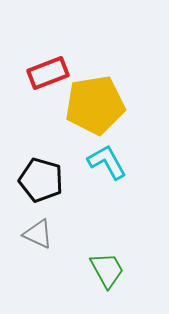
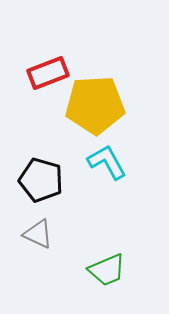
yellow pentagon: rotated 6 degrees clockwise
green trapezoid: rotated 96 degrees clockwise
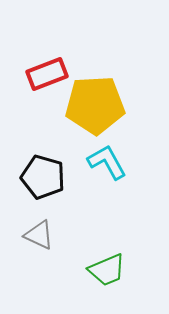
red rectangle: moved 1 px left, 1 px down
black pentagon: moved 2 px right, 3 px up
gray triangle: moved 1 px right, 1 px down
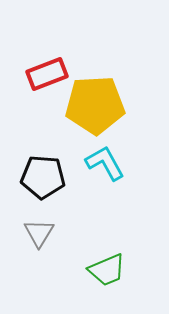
cyan L-shape: moved 2 px left, 1 px down
black pentagon: rotated 12 degrees counterclockwise
gray triangle: moved 2 px up; rotated 36 degrees clockwise
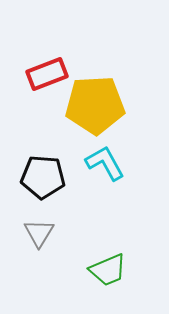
green trapezoid: moved 1 px right
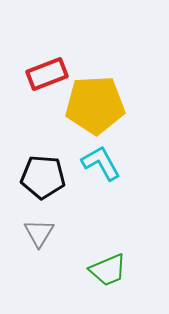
cyan L-shape: moved 4 px left
